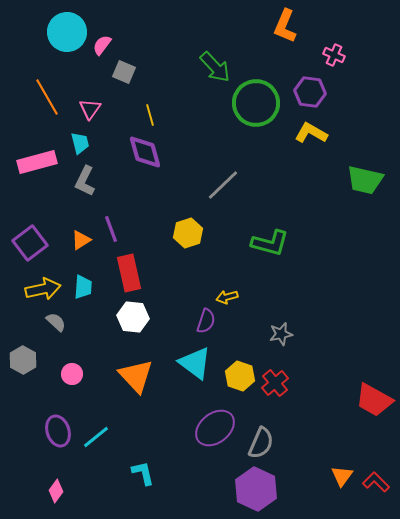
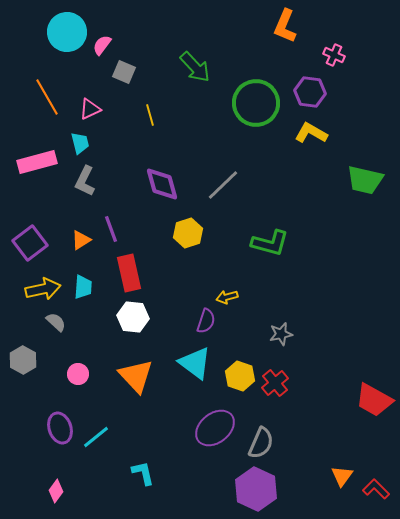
green arrow at (215, 67): moved 20 px left
pink triangle at (90, 109): rotated 30 degrees clockwise
purple diamond at (145, 152): moved 17 px right, 32 px down
pink circle at (72, 374): moved 6 px right
purple ellipse at (58, 431): moved 2 px right, 3 px up
red L-shape at (376, 482): moved 7 px down
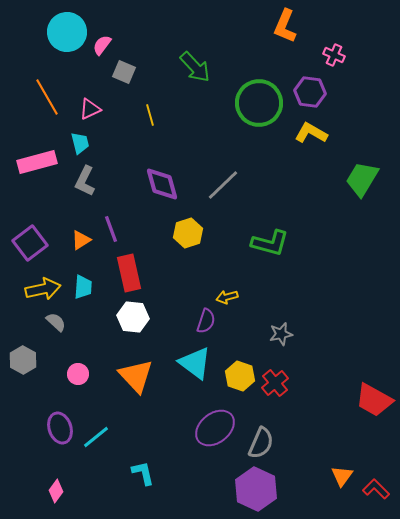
green circle at (256, 103): moved 3 px right
green trapezoid at (365, 180): moved 3 px left, 1 px up; rotated 108 degrees clockwise
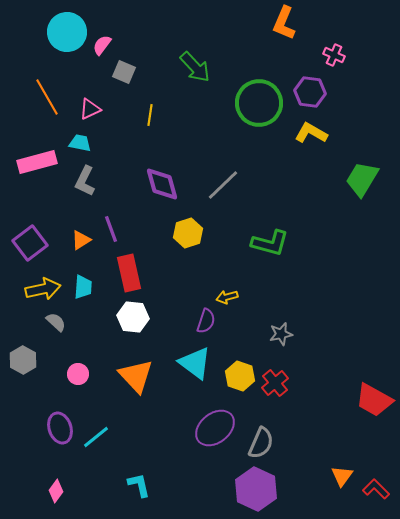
orange L-shape at (285, 26): moved 1 px left, 3 px up
yellow line at (150, 115): rotated 25 degrees clockwise
cyan trapezoid at (80, 143): rotated 65 degrees counterclockwise
cyan L-shape at (143, 473): moved 4 px left, 12 px down
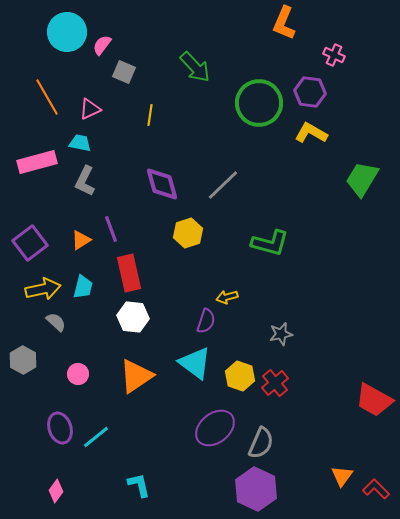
cyan trapezoid at (83, 287): rotated 10 degrees clockwise
orange triangle at (136, 376): rotated 39 degrees clockwise
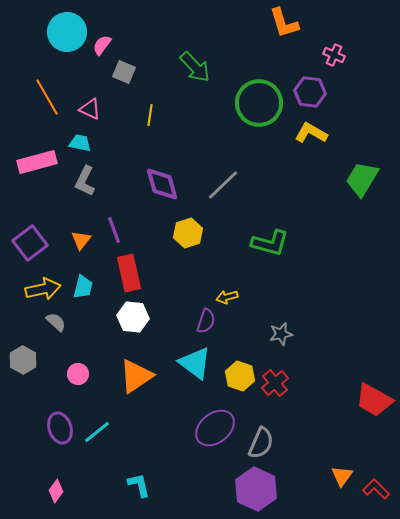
orange L-shape at (284, 23): rotated 40 degrees counterclockwise
pink triangle at (90, 109): rotated 50 degrees clockwise
purple line at (111, 229): moved 3 px right, 1 px down
orange triangle at (81, 240): rotated 20 degrees counterclockwise
cyan line at (96, 437): moved 1 px right, 5 px up
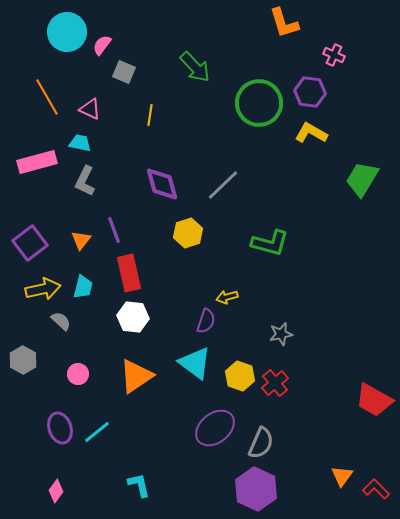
gray semicircle at (56, 322): moved 5 px right, 1 px up
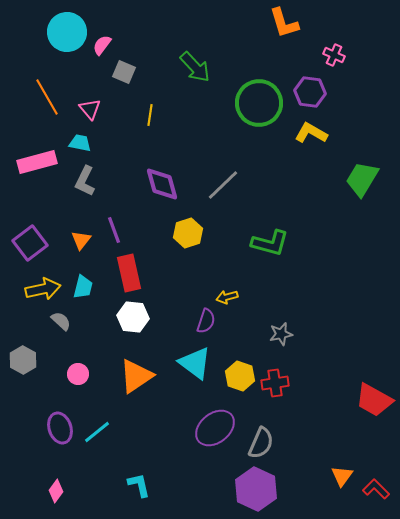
pink triangle at (90, 109): rotated 25 degrees clockwise
red cross at (275, 383): rotated 32 degrees clockwise
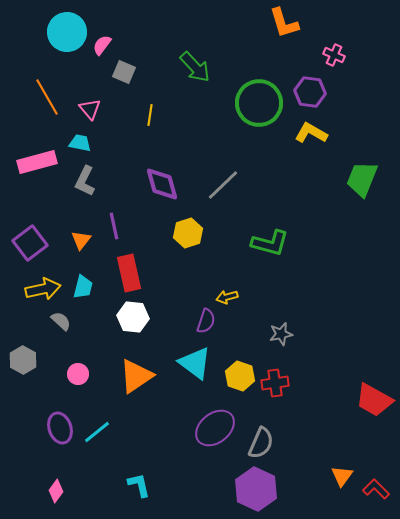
green trapezoid at (362, 179): rotated 9 degrees counterclockwise
purple line at (114, 230): moved 4 px up; rotated 8 degrees clockwise
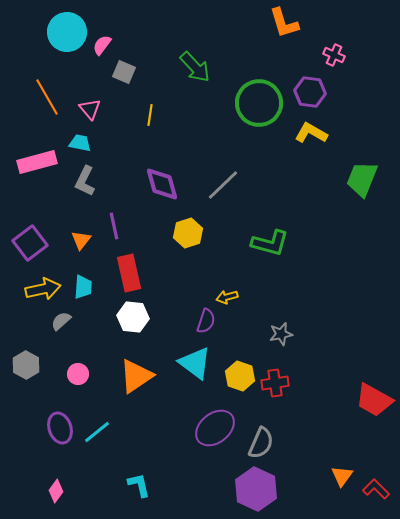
cyan trapezoid at (83, 287): rotated 10 degrees counterclockwise
gray semicircle at (61, 321): rotated 85 degrees counterclockwise
gray hexagon at (23, 360): moved 3 px right, 5 px down
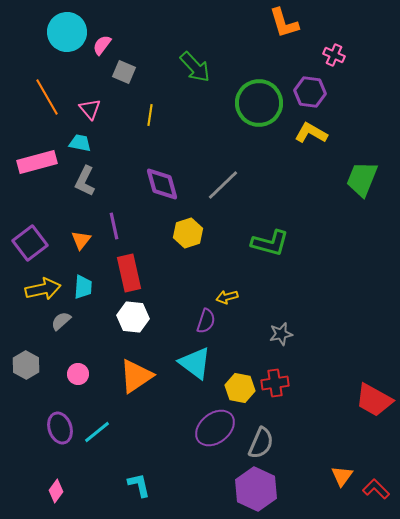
yellow hexagon at (240, 376): moved 12 px down; rotated 8 degrees counterclockwise
